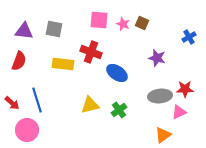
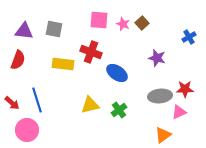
brown square: rotated 24 degrees clockwise
red semicircle: moved 1 px left, 1 px up
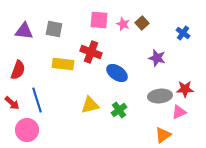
blue cross: moved 6 px left, 4 px up; rotated 24 degrees counterclockwise
red semicircle: moved 10 px down
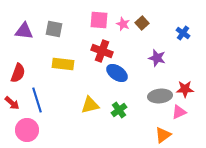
red cross: moved 11 px right, 1 px up
red semicircle: moved 3 px down
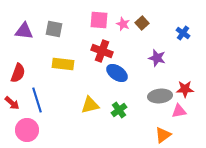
pink triangle: moved 1 px up; rotated 14 degrees clockwise
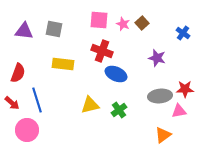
blue ellipse: moved 1 px left, 1 px down; rotated 10 degrees counterclockwise
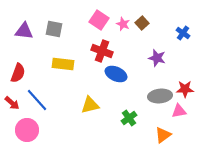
pink square: rotated 30 degrees clockwise
blue line: rotated 25 degrees counterclockwise
green cross: moved 10 px right, 8 px down
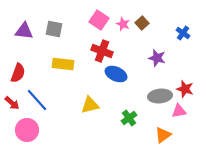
red star: rotated 18 degrees clockwise
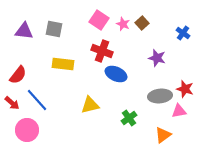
red semicircle: moved 2 px down; rotated 18 degrees clockwise
